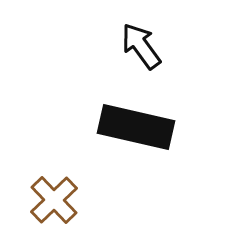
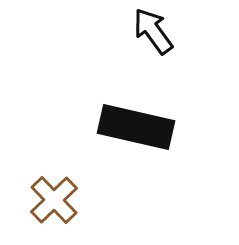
black arrow: moved 12 px right, 15 px up
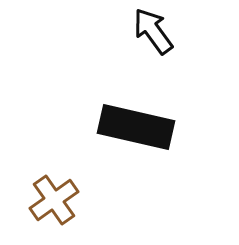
brown cross: rotated 9 degrees clockwise
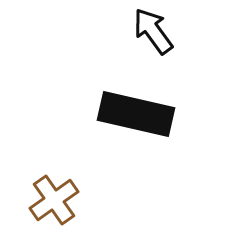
black rectangle: moved 13 px up
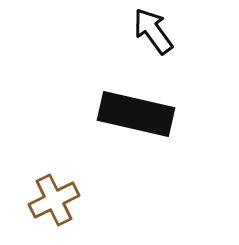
brown cross: rotated 9 degrees clockwise
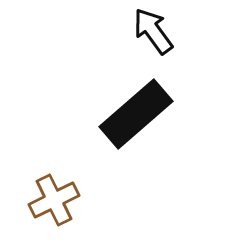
black rectangle: rotated 54 degrees counterclockwise
